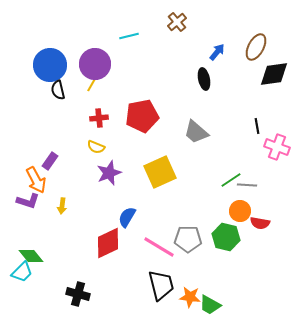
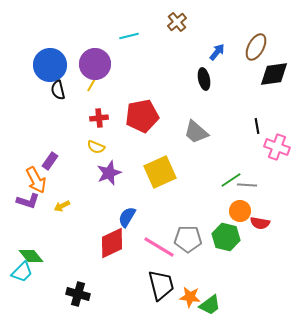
yellow arrow: rotated 56 degrees clockwise
red diamond: moved 4 px right
green trapezoid: rotated 65 degrees counterclockwise
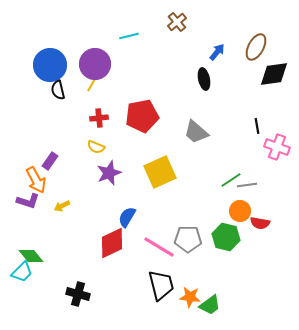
gray line: rotated 12 degrees counterclockwise
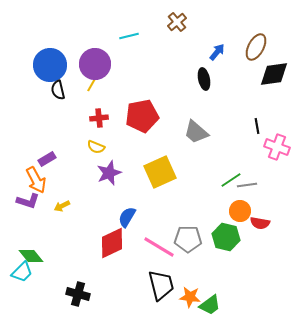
purple rectangle: moved 3 px left, 2 px up; rotated 24 degrees clockwise
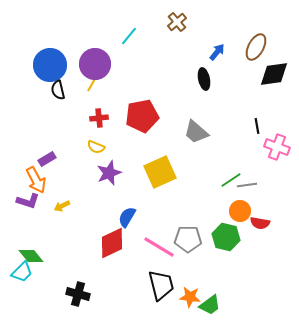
cyan line: rotated 36 degrees counterclockwise
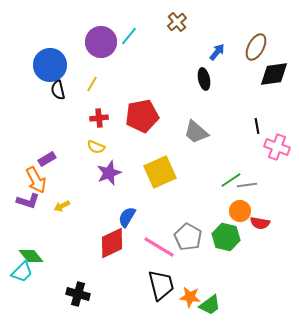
purple circle: moved 6 px right, 22 px up
gray pentagon: moved 2 px up; rotated 28 degrees clockwise
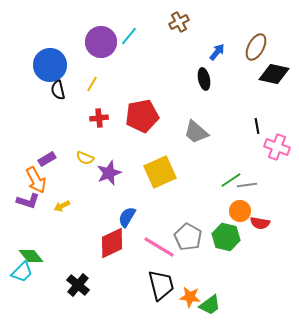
brown cross: moved 2 px right; rotated 12 degrees clockwise
black diamond: rotated 20 degrees clockwise
yellow semicircle: moved 11 px left, 11 px down
black cross: moved 9 px up; rotated 25 degrees clockwise
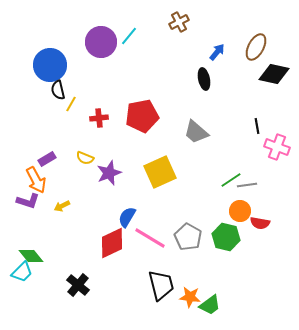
yellow line: moved 21 px left, 20 px down
pink line: moved 9 px left, 9 px up
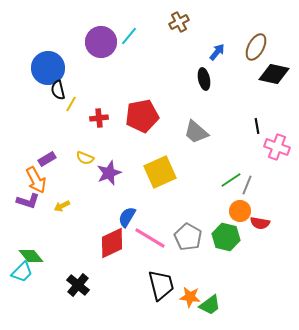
blue circle: moved 2 px left, 3 px down
gray line: rotated 60 degrees counterclockwise
